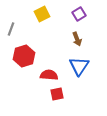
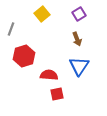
yellow square: rotated 14 degrees counterclockwise
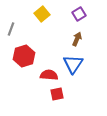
brown arrow: rotated 136 degrees counterclockwise
blue triangle: moved 6 px left, 2 px up
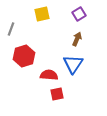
yellow square: rotated 28 degrees clockwise
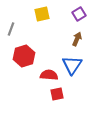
blue triangle: moved 1 px left, 1 px down
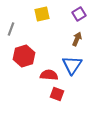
red square: rotated 32 degrees clockwise
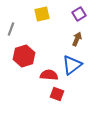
blue triangle: rotated 20 degrees clockwise
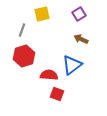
gray line: moved 11 px right, 1 px down
brown arrow: moved 4 px right; rotated 88 degrees counterclockwise
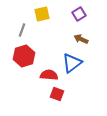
blue triangle: moved 2 px up
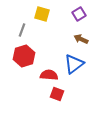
yellow square: rotated 28 degrees clockwise
blue triangle: moved 2 px right, 1 px down
